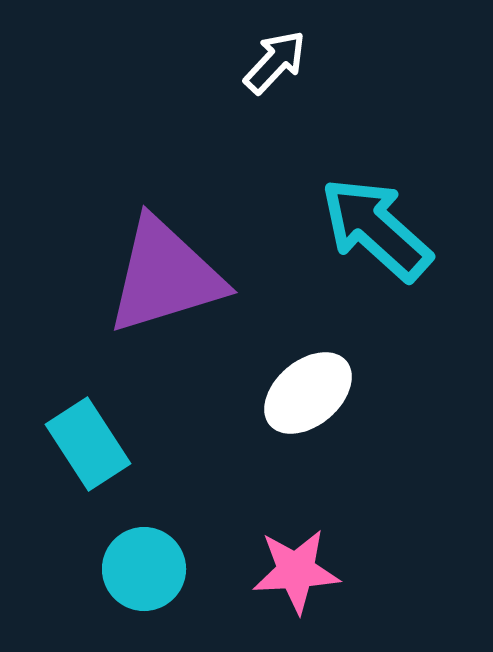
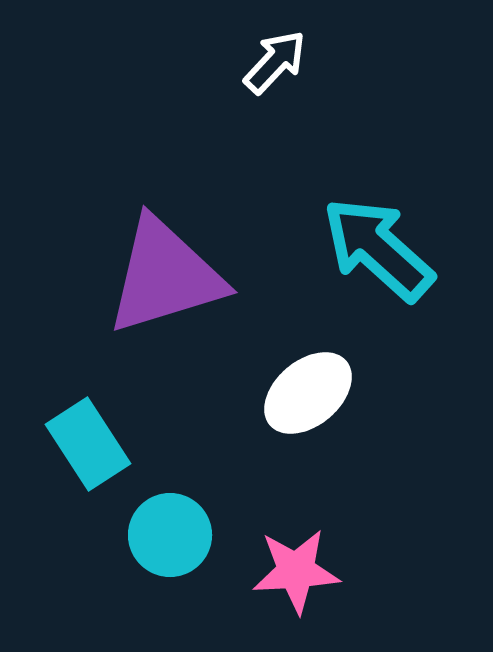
cyan arrow: moved 2 px right, 20 px down
cyan circle: moved 26 px right, 34 px up
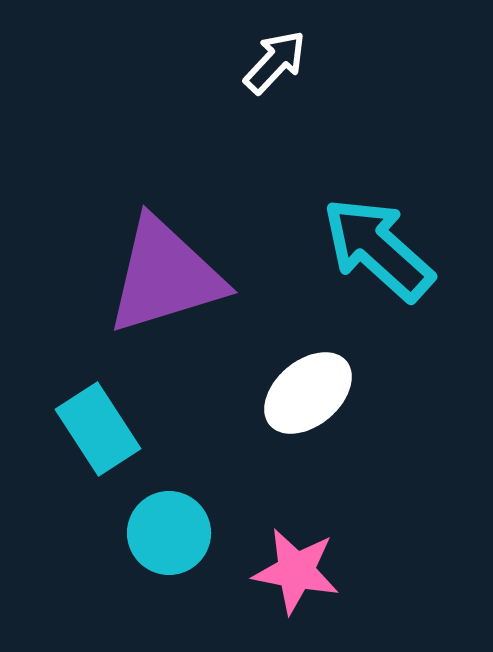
cyan rectangle: moved 10 px right, 15 px up
cyan circle: moved 1 px left, 2 px up
pink star: rotated 14 degrees clockwise
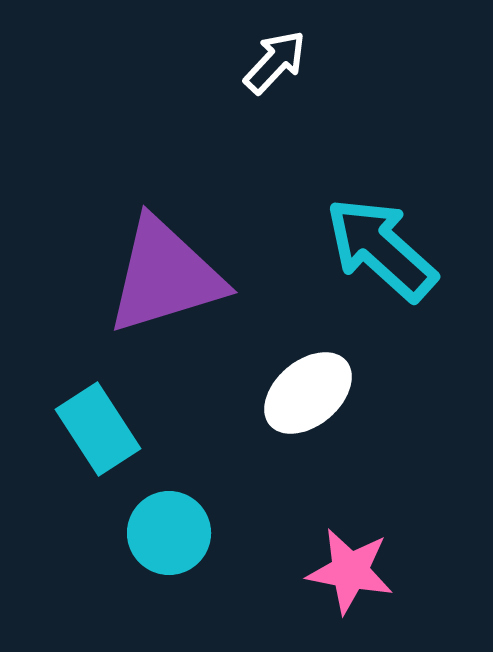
cyan arrow: moved 3 px right
pink star: moved 54 px right
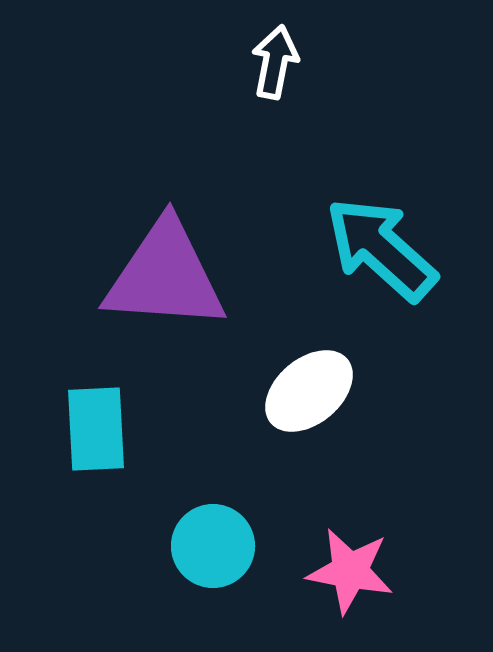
white arrow: rotated 32 degrees counterclockwise
purple triangle: rotated 21 degrees clockwise
white ellipse: moved 1 px right, 2 px up
cyan rectangle: moved 2 px left; rotated 30 degrees clockwise
cyan circle: moved 44 px right, 13 px down
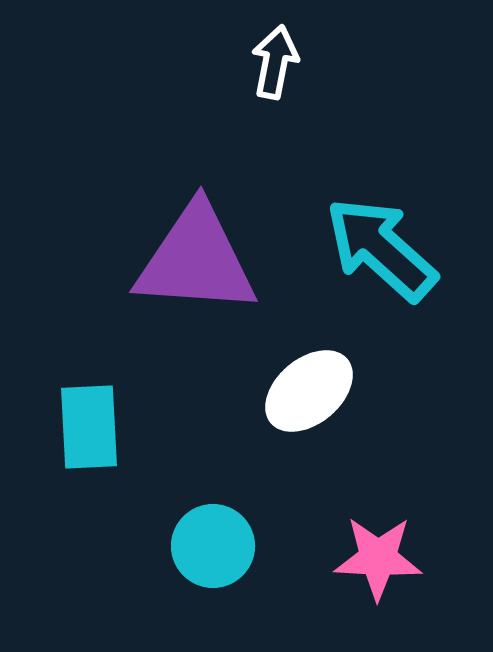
purple triangle: moved 31 px right, 16 px up
cyan rectangle: moved 7 px left, 2 px up
pink star: moved 28 px right, 13 px up; rotated 8 degrees counterclockwise
